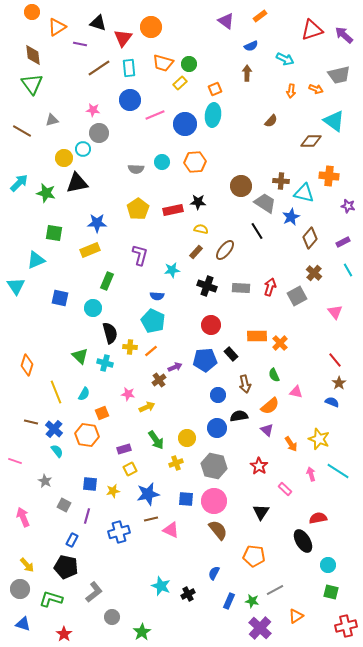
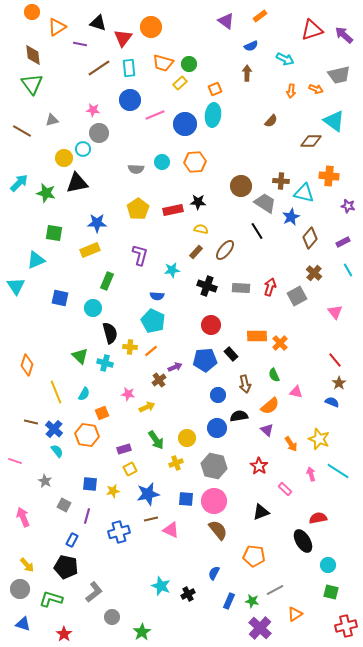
black triangle at (261, 512): rotated 36 degrees clockwise
orange triangle at (296, 616): moved 1 px left, 2 px up
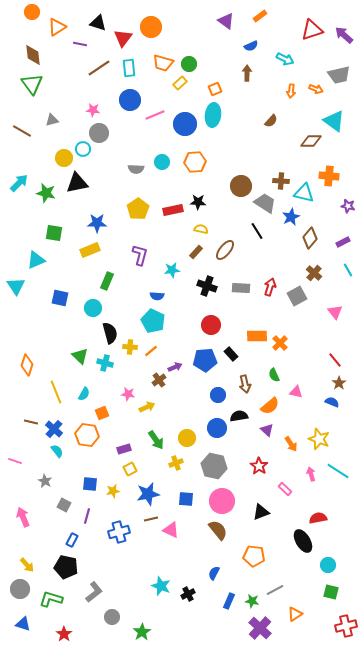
pink circle at (214, 501): moved 8 px right
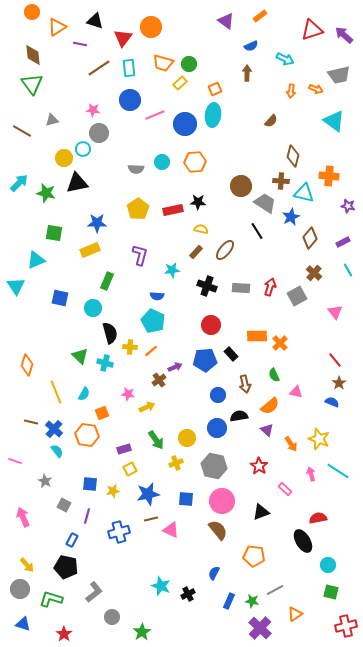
black triangle at (98, 23): moved 3 px left, 2 px up
brown diamond at (311, 141): moved 18 px left, 15 px down; rotated 75 degrees counterclockwise
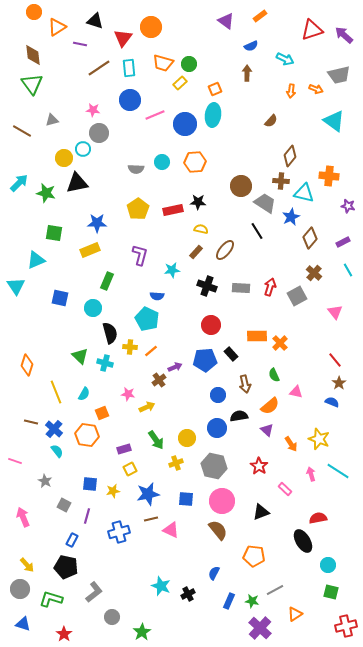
orange circle at (32, 12): moved 2 px right
brown diamond at (293, 156): moved 3 px left; rotated 25 degrees clockwise
cyan pentagon at (153, 321): moved 6 px left, 2 px up
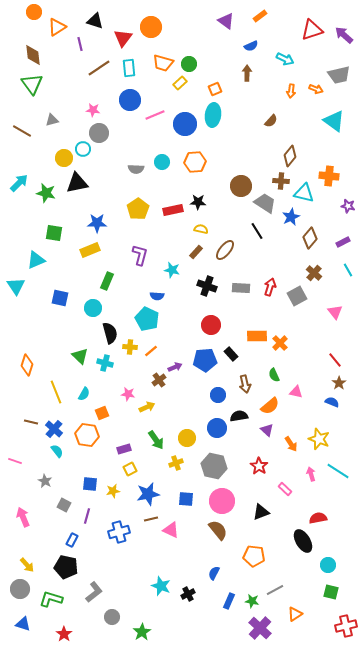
purple line at (80, 44): rotated 64 degrees clockwise
cyan star at (172, 270): rotated 21 degrees clockwise
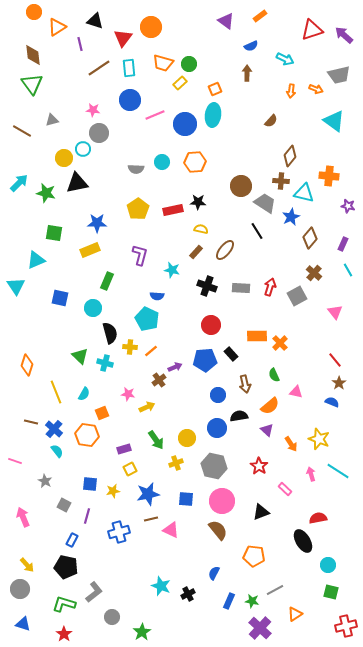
purple rectangle at (343, 242): moved 2 px down; rotated 40 degrees counterclockwise
green L-shape at (51, 599): moved 13 px right, 5 px down
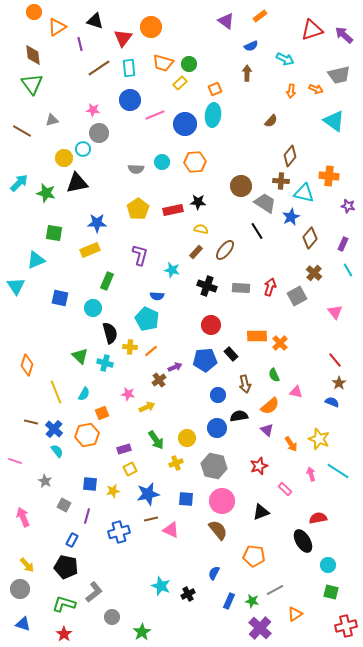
orange hexagon at (87, 435): rotated 20 degrees counterclockwise
red star at (259, 466): rotated 18 degrees clockwise
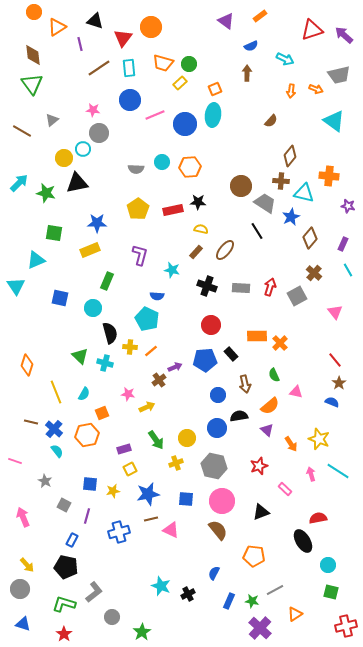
gray triangle at (52, 120): rotated 24 degrees counterclockwise
orange hexagon at (195, 162): moved 5 px left, 5 px down
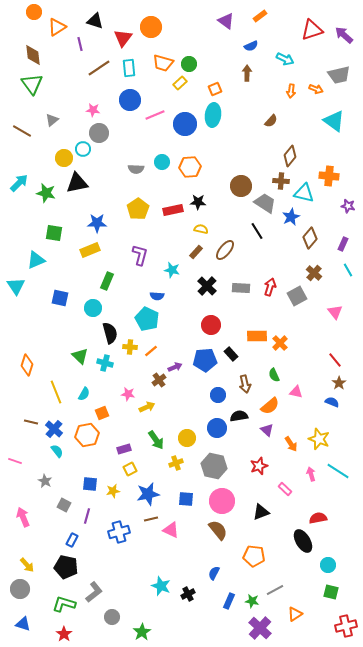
black cross at (207, 286): rotated 24 degrees clockwise
